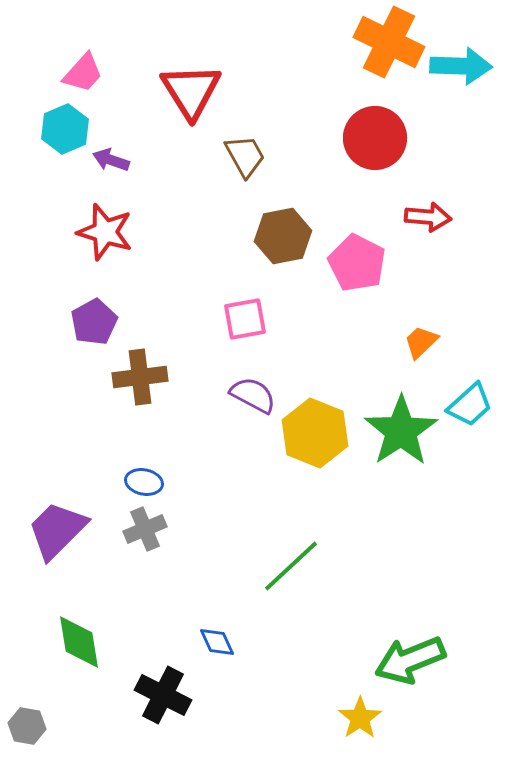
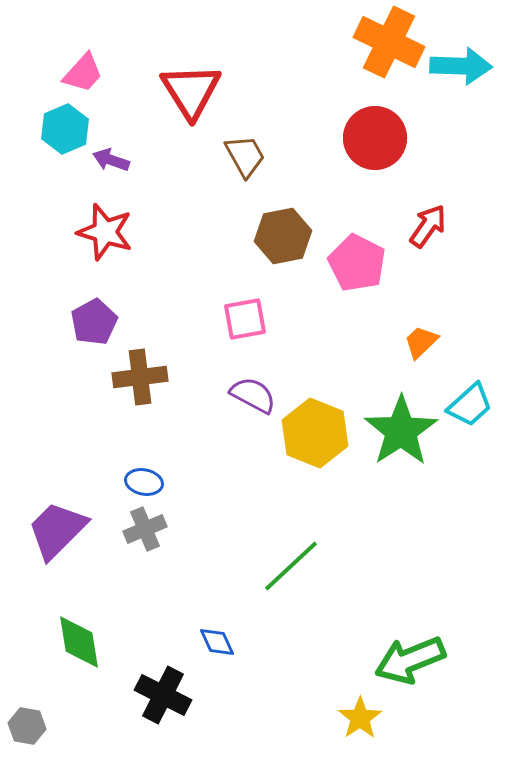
red arrow: moved 9 px down; rotated 60 degrees counterclockwise
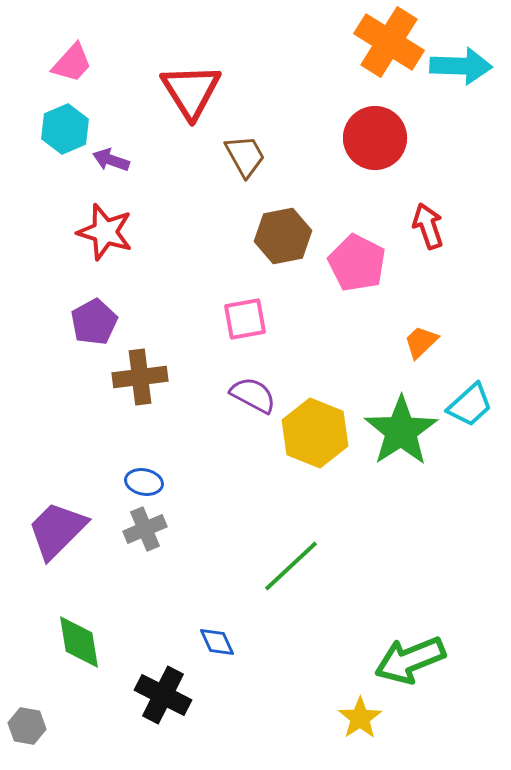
orange cross: rotated 6 degrees clockwise
pink trapezoid: moved 11 px left, 10 px up
red arrow: rotated 54 degrees counterclockwise
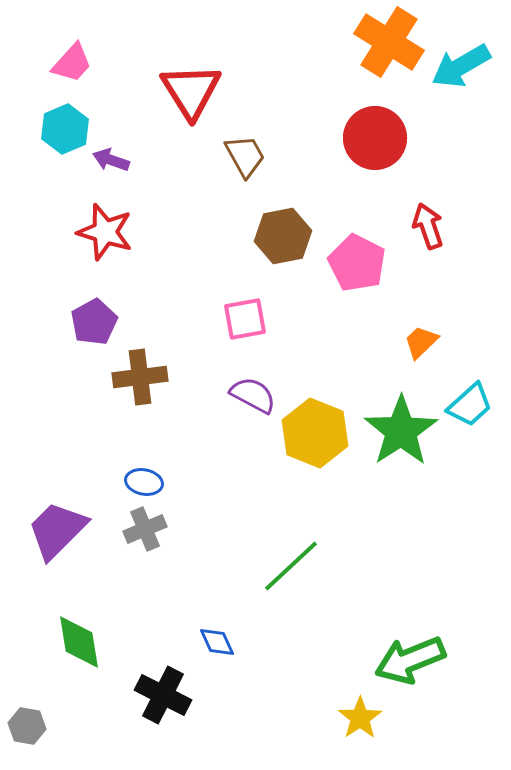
cyan arrow: rotated 148 degrees clockwise
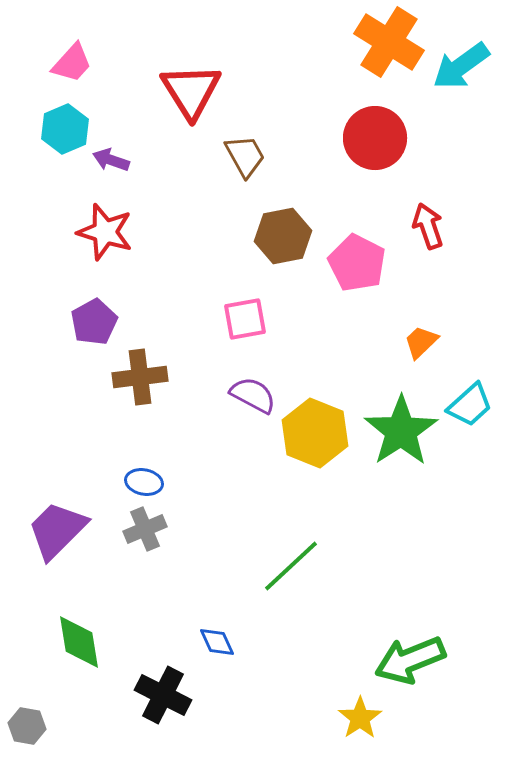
cyan arrow: rotated 6 degrees counterclockwise
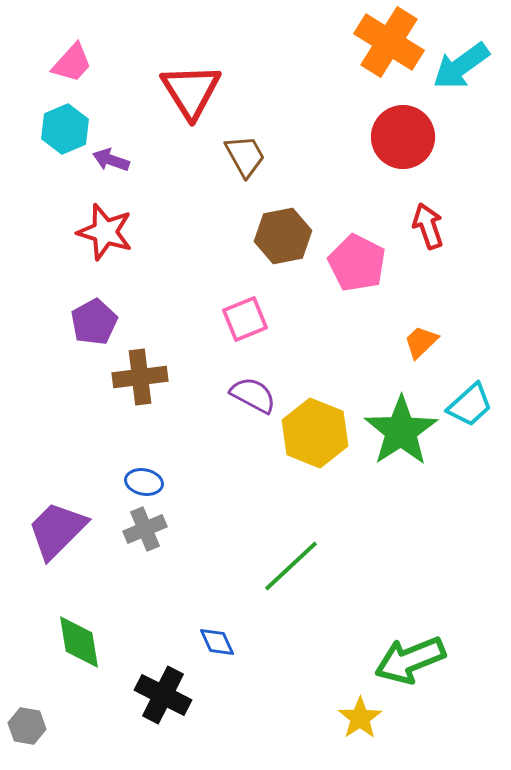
red circle: moved 28 px right, 1 px up
pink square: rotated 12 degrees counterclockwise
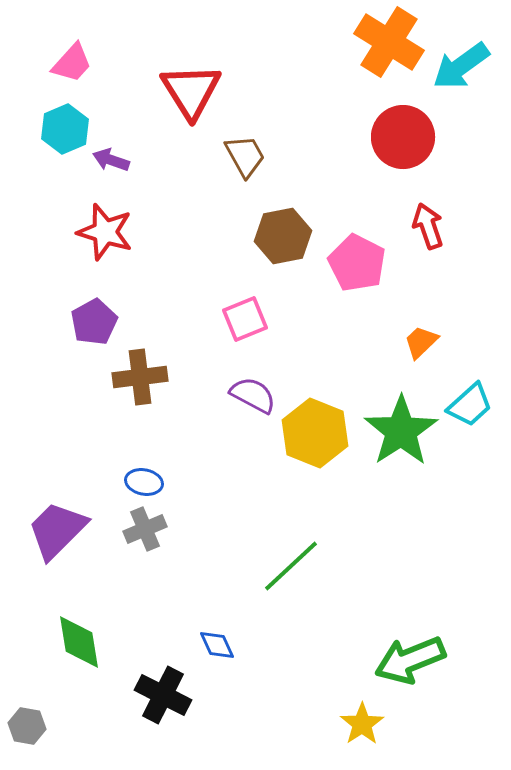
blue diamond: moved 3 px down
yellow star: moved 2 px right, 6 px down
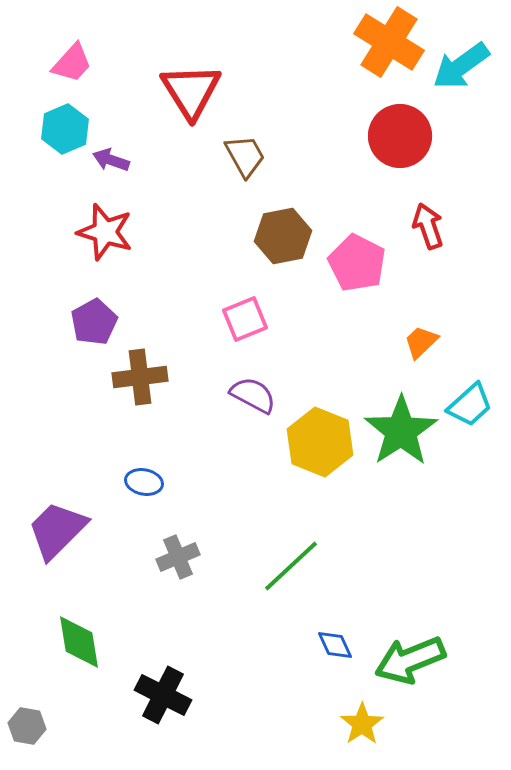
red circle: moved 3 px left, 1 px up
yellow hexagon: moved 5 px right, 9 px down
gray cross: moved 33 px right, 28 px down
blue diamond: moved 118 px right
